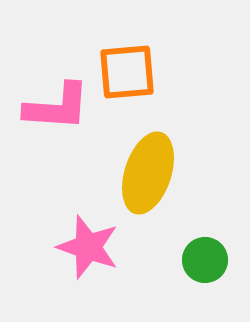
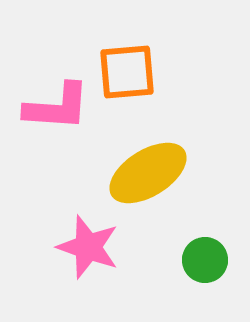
yellow ellipse: rotated 40 degrees clockwise
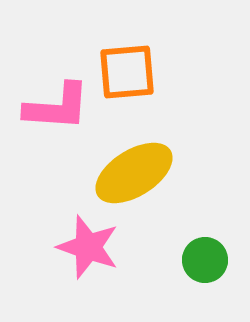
yellow ellipse: moved 14 px left
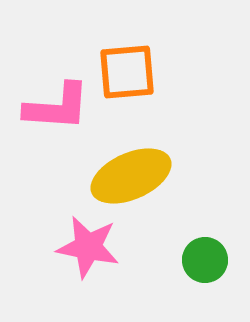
yellow ellipse: moved 3 px left, 3 px down; rotated 8 degrees clockwise
pink star: rotated 8 degrees counterclockwise
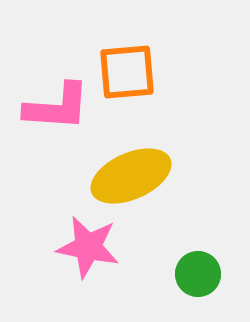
green circle: moved 7 px left, 14 px down
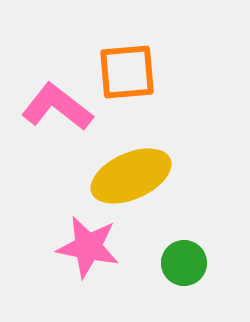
pink L-shape: rotated 146 degrees counterclockwise
green circle: moved 14 px left, 11 px up
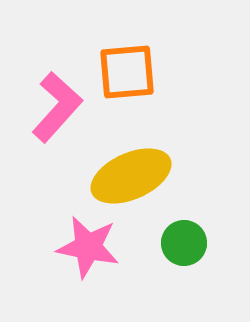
pink L-shape: rotated 94 degrees clockwise
green circle: moved 20 px up
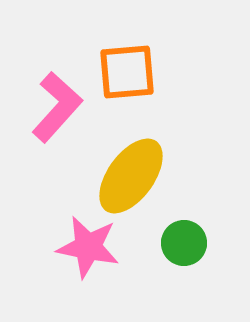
yellow ellipse: rotated 30 degrees counterclockwise
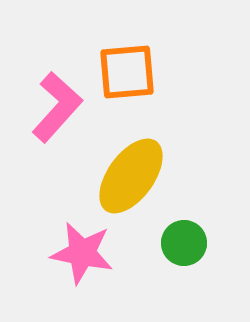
pink star: moved 6 px left, 6 px down
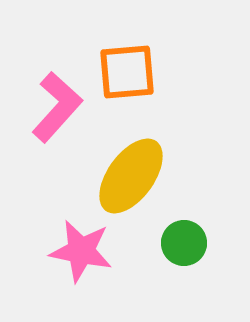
pink star: moved 1 px left, 2 px up
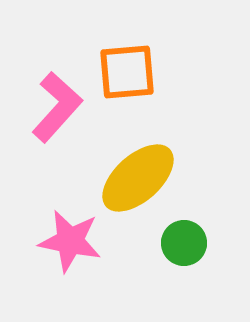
yellow ellipse: moved 7 px right, 2 px down; rotated 12 degrees clockwise
pink star: moved 11 px left, 10 px up
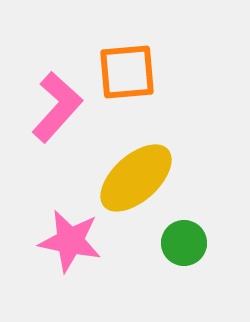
yellow ellipse: moved 2 px left
